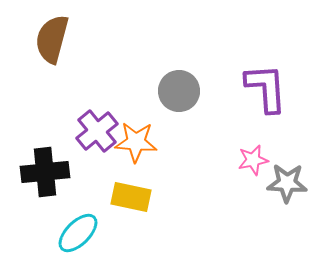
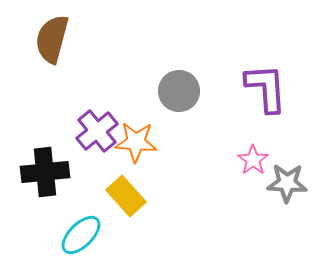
pink star: rotated 24 degrees counterclockwise
yellow rectangle: moved 5 px left, 1 px up; rotated 36 degrees clockwise
cyan ellipse: moved 3 px right, 2 px down
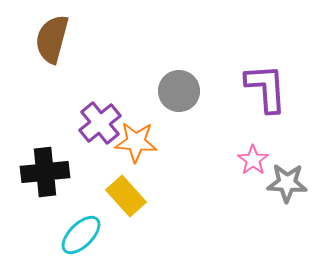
purple cross: moved 3 px right, 8 px up
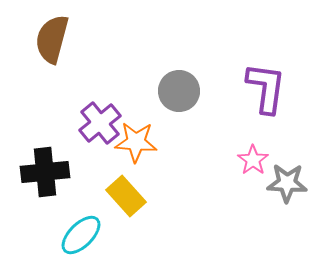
purple L-shape: rotated 12 degrees clockwise
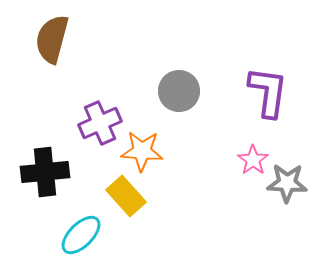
purple L-shape: moved 2 px right, 4 px down
purple cross: rotated 15 degrees clockwise
orange star: moved 6 px right, 9 px down
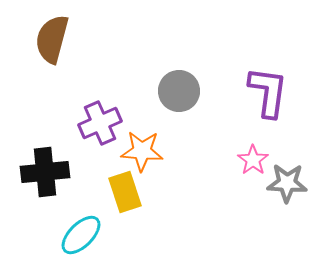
yellow rectangle: moved 1 px left, 4 px up; rotated 24 degrees clockwise
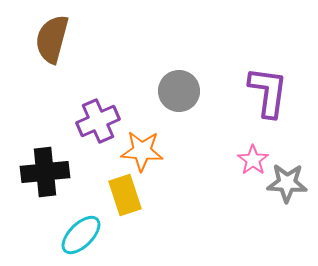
purple cross: moved 2 px left, 2 px up
yellow rectangle: moved 3 px down
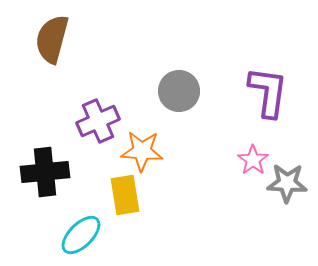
yellow rectangle: rotated 9 degrees clockwise
